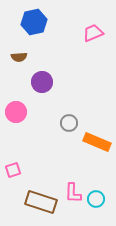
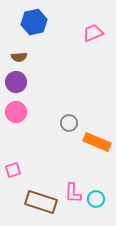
purple circle: moved 26 px left
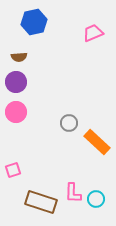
orange rectangle: rotated 20 degrees clockwise
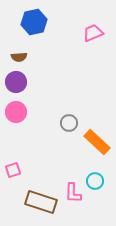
cyan circle: moved 1 px left, 18 px up
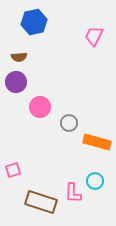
pink trapezoid: moved 1 px right, 3 px down; rotated 40 degrees counterclockwise
pink circle: moved 24 px right, 5 px up
orange rectangle: rotated 28 degrees counterclockwise
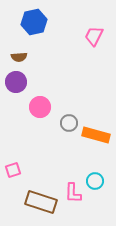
orange rectangle: moved 1 px left, 7 px up
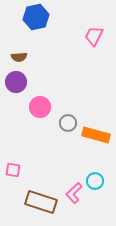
blue hexagon: moved 2 px right, 5 px up
gray circle: moved 1 px left
pink square: rotated 28 degrees clockwise
pink L-shape: moved 1 px right; rotated 45 degrees clockwise
